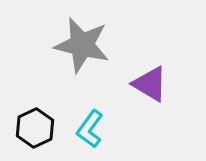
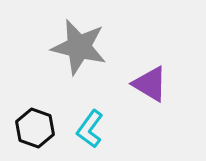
gray star: moved 3 px left, 2 px down
black hexagon: rotated 15 degrees counterclockwise
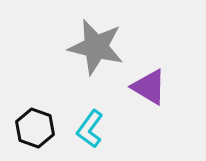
gray star: moved 17 px right
purple triangle: moved 1 px left, 3 px down
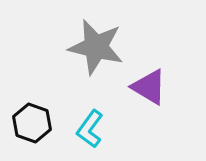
black hexagon: moved 3 px left, 5 px up
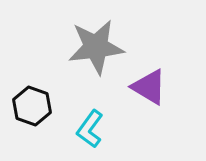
gray star: rotated 20 degrees counterclockwise
black hexagon: moved 17 px up
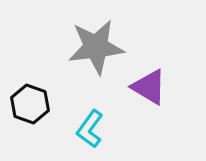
black hexagon: moved 2 px left, 2 px up
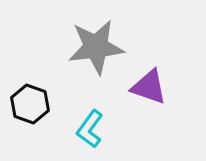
purple triangle: rotated 12 degrees counterclockwise
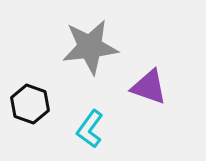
gray star: moved 6 px left
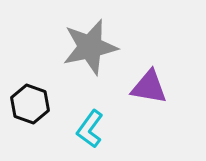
gray star: rotated 6 degrees counterclockwise
purple triangle: rotated 9 degrees counterclockwise
